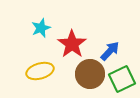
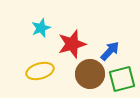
red star: rotated 20 degrees clockwise
green square: rotated 12 degrees clockwise
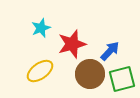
yellow ellipse: rotated 20 degrees counterclockwise
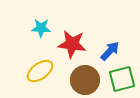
cyan star: rotated 24 degrees clockwise
red star: rotated 24 degrees clockwise
brown circle: moved 5 px left, 6 px down
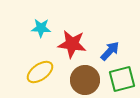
yellow ellipse: moved 1 px down
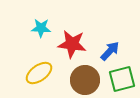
yellow ellipse: moved 1 px left, 1 px down
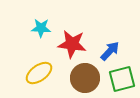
brown circle: moved 2 px up
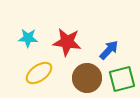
cyan star: moved 13 px left, 10 px down
red star: moved 5 px left, 2 px up
blue arrow: moved 1 px left, 1 px up
brown circle: moved 2 px right
